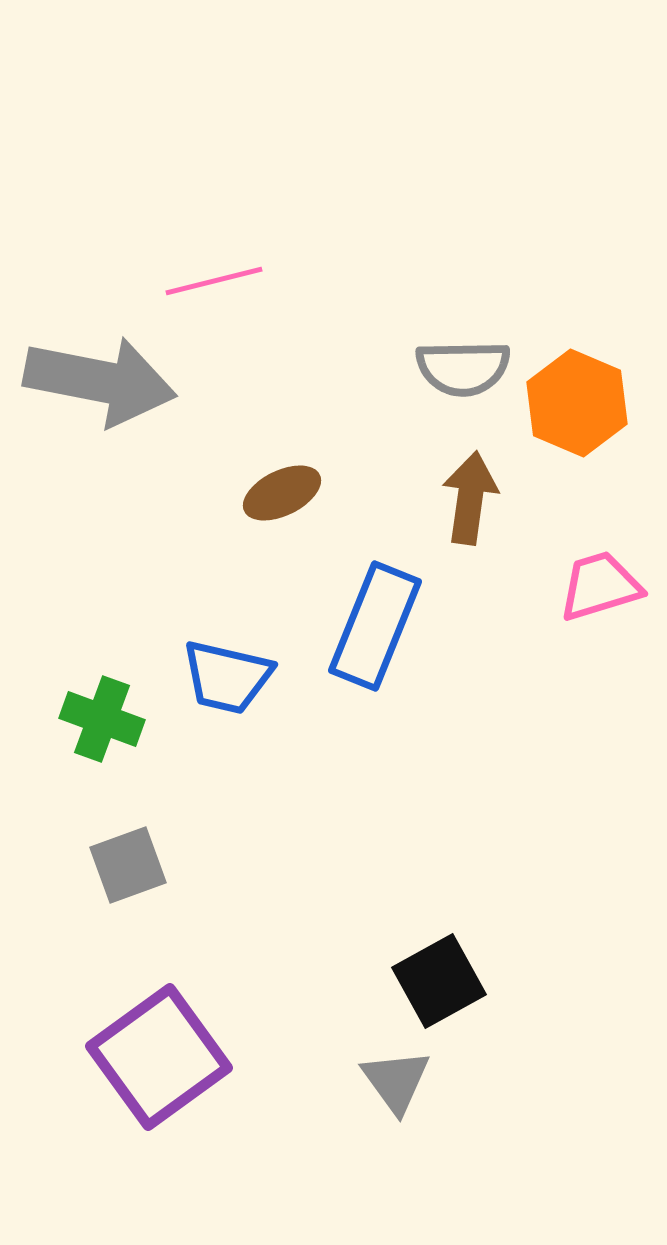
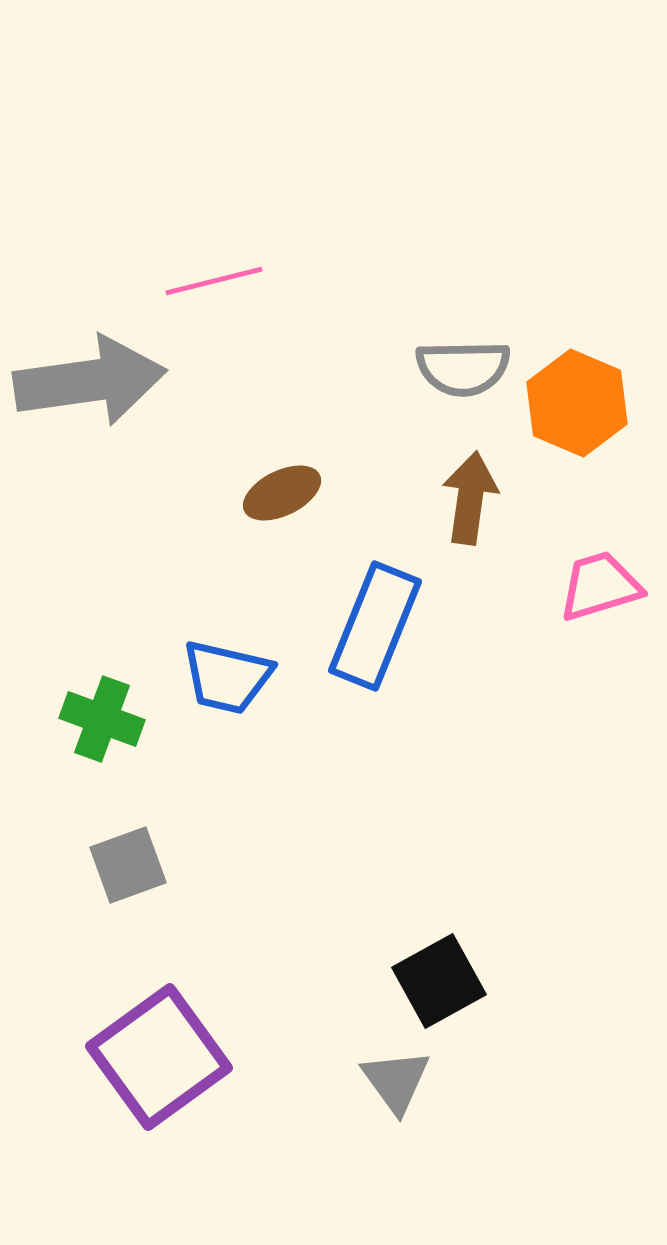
gray arrow: moved 10 px left; rotated 19 degrees counterclockwise
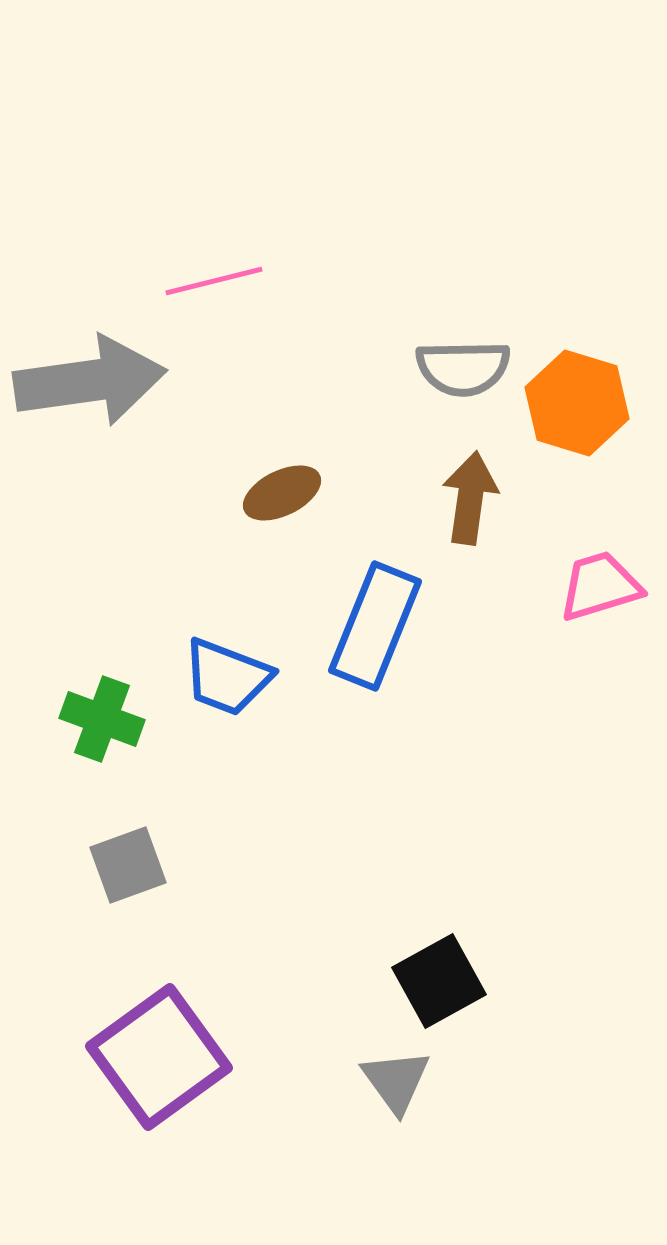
orange hexagon: rotated 6 degrees counterclockwise
blue trapezoid: rotated 8 degrees clockwise
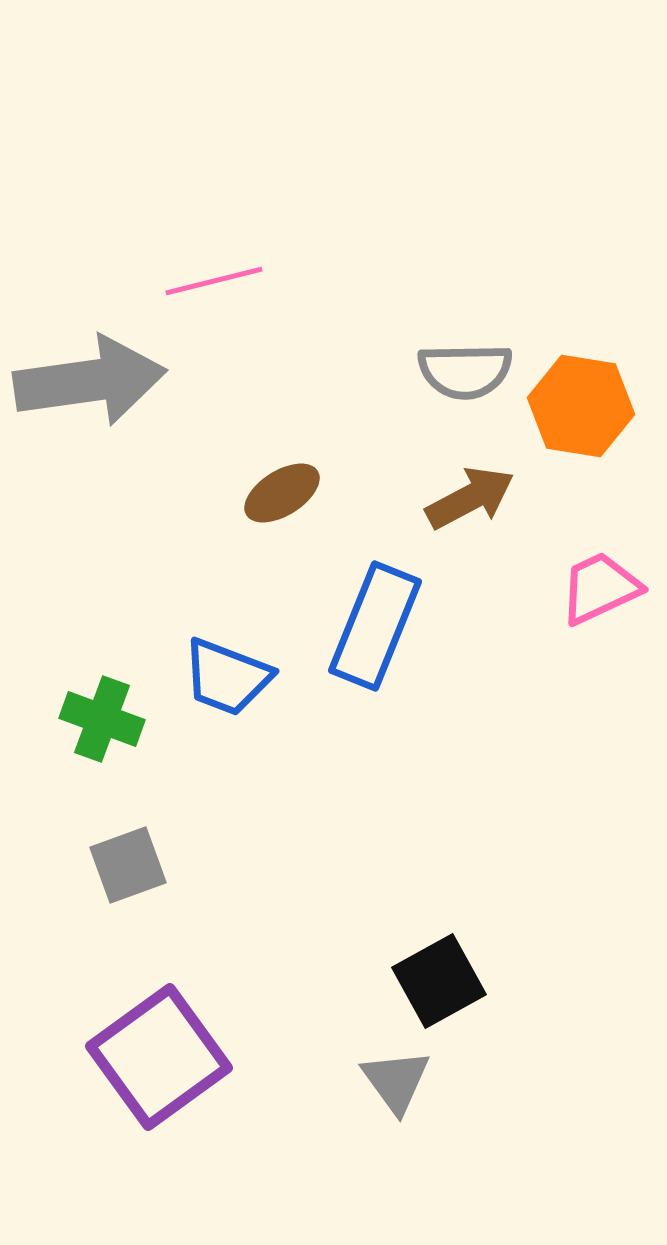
gray semicircle: moved 2 px right, 3 px down
orange hexagon: moved 4 px right, 3 px down; rotated 8 degrees counterclockwise
brown ellipse: rotated 6 degrees counterclockwise
brown arrow: rotated 54 degrees clockwise
pink trapezoid: moved 2 px down; rotated 8 degrees counterclockwise
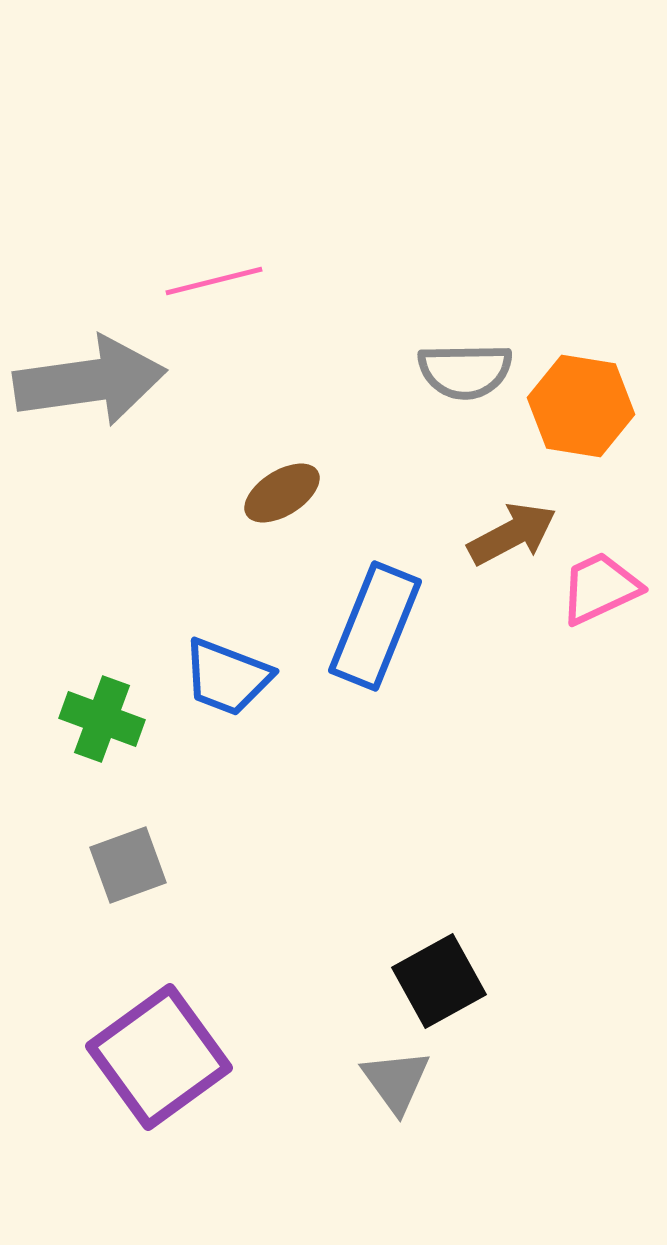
brown arrow: moved 42 px right, 36 px down
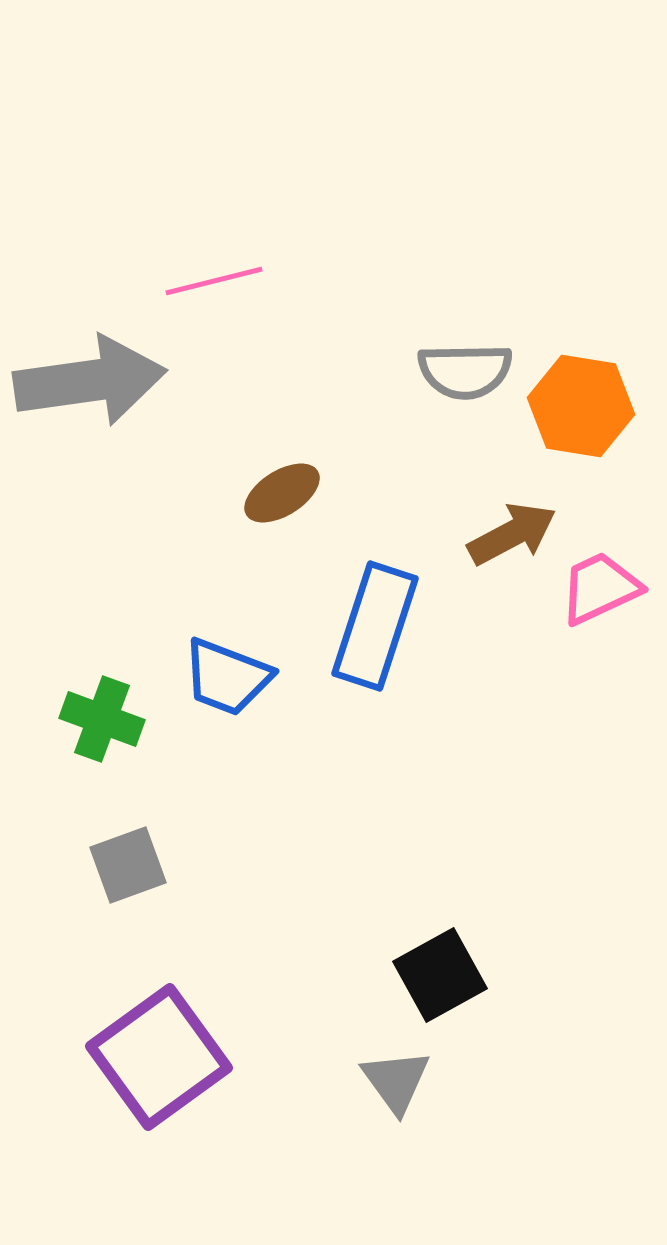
blue rectangle: rotated 4 degrees counterclockwise
black square: moved 1 px right, 6 px up
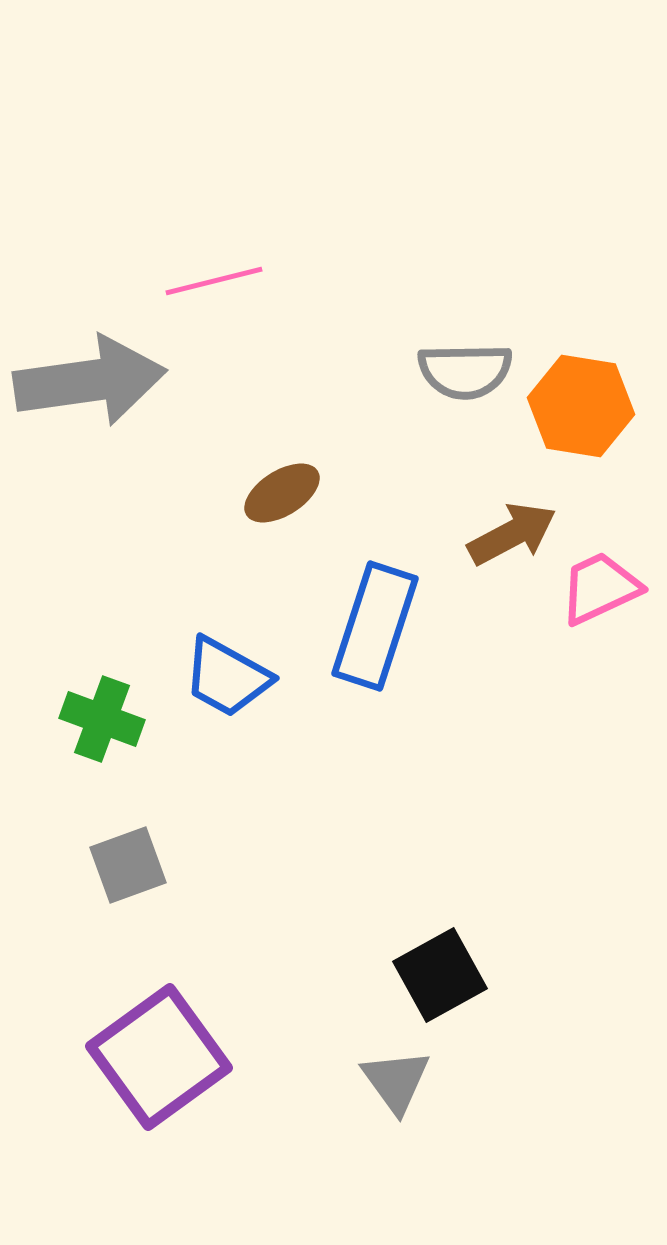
blue trapezoid: rotated 8 degrees clockwise
